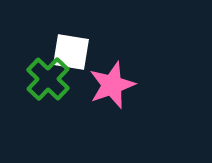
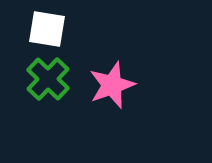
white square: moved 24 px left, 23 px up
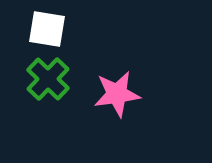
pink star: moved 5 px right, 9 px down; rotated 12 degrees clockwise
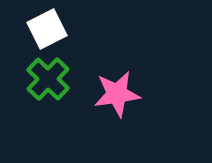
white square: rotated 36 degrees counterclockwise
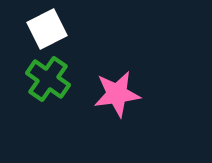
green cross: rotated 9 degrees counterclockwise
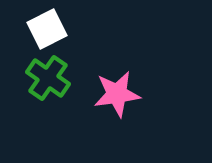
green cross: moved 1 px up
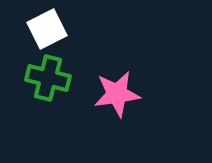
green cross: rotated 21 degrees counterclockwise
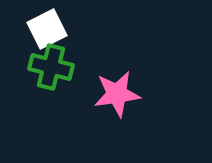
green cross: moved 3 px right, 11 px up
